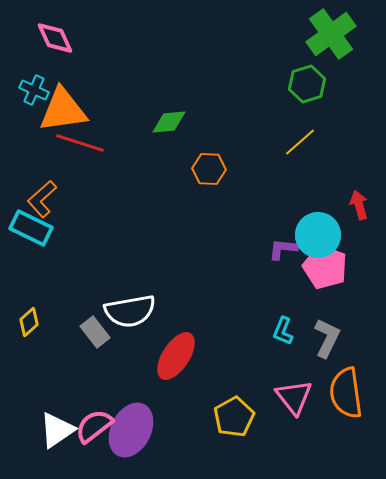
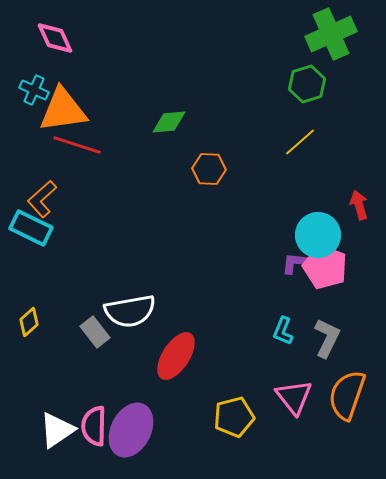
green cross: rotated 12 degrees clockwise
red line: moved 3 px left, 2 px down
purple L-shape: moved 13 px right, 14 px down
orange semicircle: moved 1 px right, 2 px down; rotated 27 degrees clockwise
yellow pentagon: rotated 15 degrees clockwise
pink semicircle: rotated 51 degrees counterclockwise
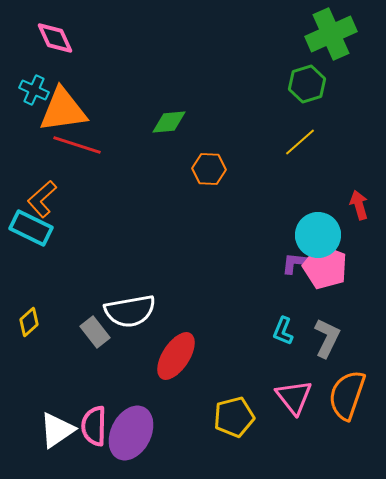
purple ellipse: moved 3 px down
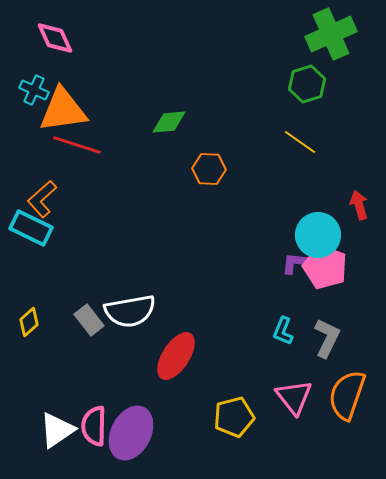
yellow line: rotated 76 degrees clockwise
gray rectangle: moved 6 px left, 12 px up
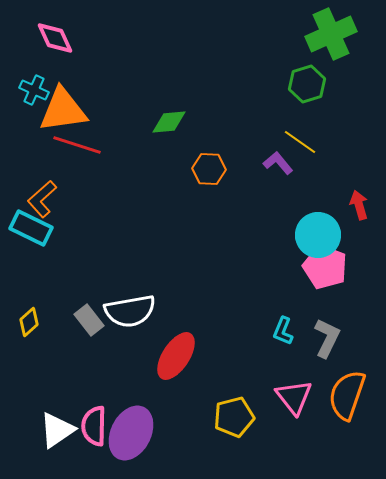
purple L-shape: moved 18 px left, 100 px up; rotated 44 degrees clockwise
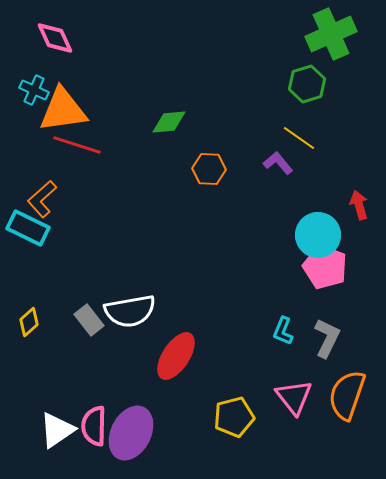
yellow line: moved 1 px left, 4 px up
cyan rectangle: moved 3 px left
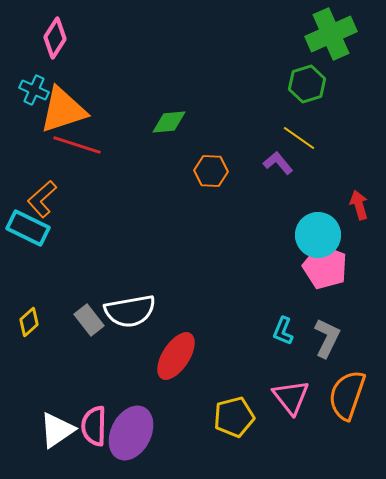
pink diamond: rotated 57 degrees clockwise
orange triangle: rotated 10 degrees counterclockwise
orange hexagon: moved 2 px right, 2 px down
pink triangle: moved 3 px left
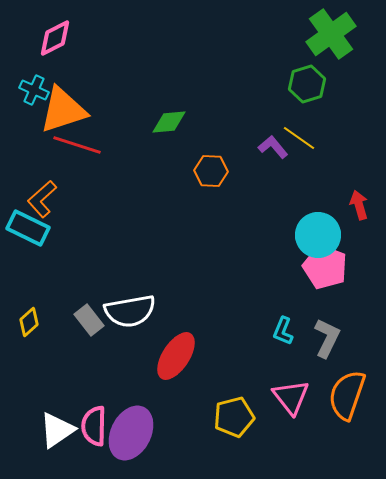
green cross: rotated 12 degrees counterclockwise
pink diamond: rotated 30 degrees clockwise
purple L-shape: moved 5 px left, 16 px up
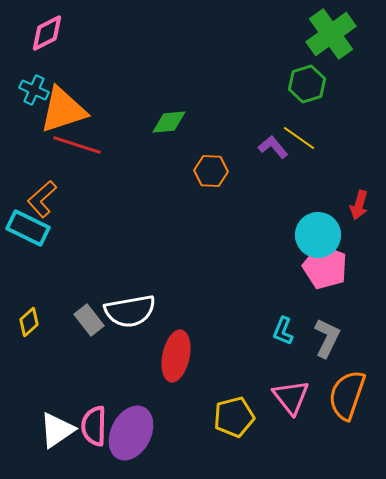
pink diamond: moved 8 px left, 5 px up
red arrow: rotated 148 degrees counterclockwise
red ellipse: rotated 21 degrees counterclockwise
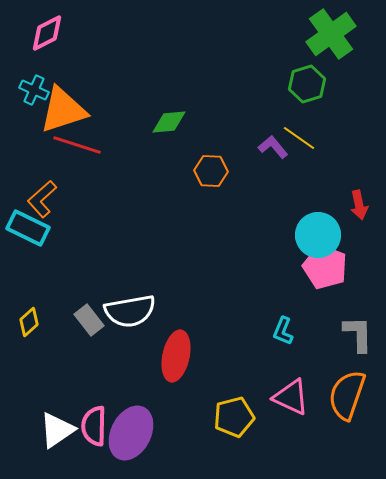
red arrow: rotated 28 degrees counterclockwise
gray L-shape: moved 31 px right, 4 px up; rotated 27 degrees counterclockwise
pink triangle: rotated 27 degrees counterclockwise
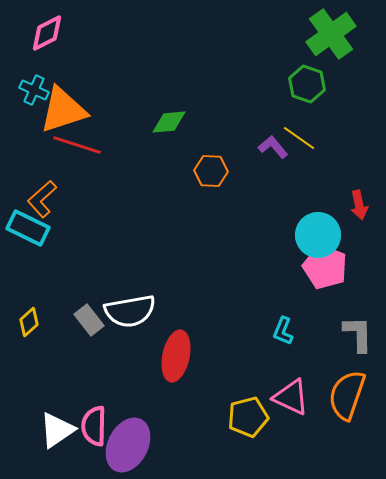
green hexagon: rotated 24 degrees counterclockwise
yellow pentagon: moved 14 px right
purple ellipse: moved 3 px left, 12 px down
